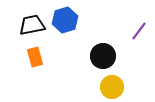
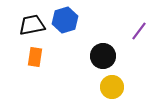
orange rectangle: rotated 24 degrees clockwise
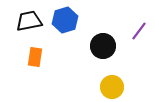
black trapezoid: moved 3 px left, 4 px up
black circle: moved 10 px up
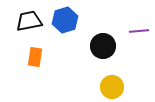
purple line: rotated 48 degrees clockwise
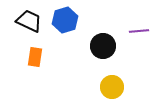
black trapezoid: rotated 36 degrees clockwise
